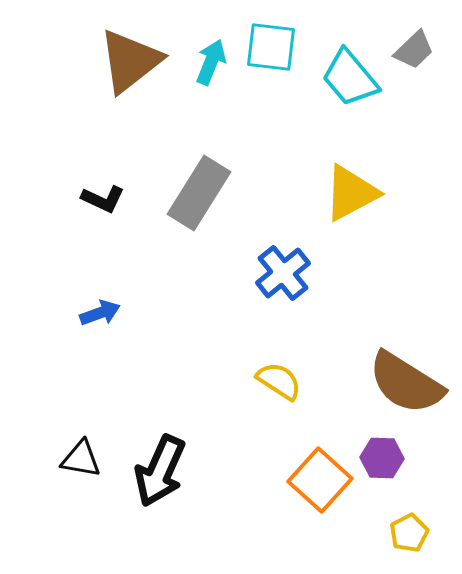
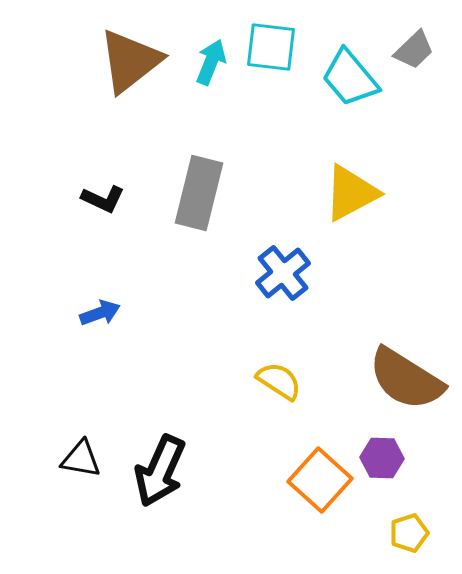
gray rectangle: rotated 18 degrees counterclockwise
brown semicircle: moved 4 px up
yellow pentagon: rotated 9 degrees clockwise
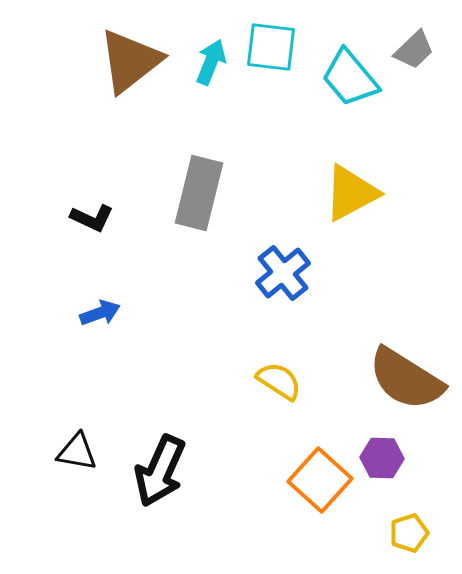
black L-shape: moved 11 px left, 19 px down
black triangle: moved 4 px left, 7 px up
